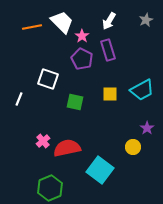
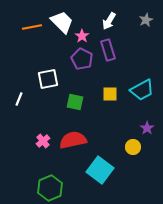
white square: rotated 30 degrees counterclockwise
red semicircle: moved 6 px right, 8 px up
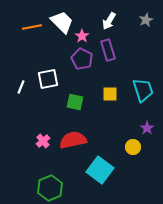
cyan trapezoid: moved 1 px right; rotated 80 degrees counterclockwise
white line: moved 2 px right, 12 px up
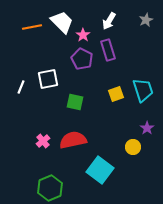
pink star: moved 1 px right, 1 px up
yellow square: moved 6 px right; rotated 21 degrees counterclockwise
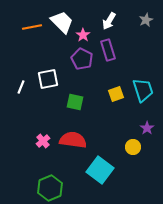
red semicircle: rotated 20 degrees clockwise
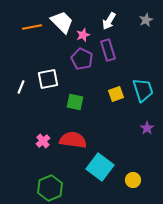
pink star: rotated 16 degrees clockwise
yellow circle: moved 33 px down
cyan square: moved 3 px up
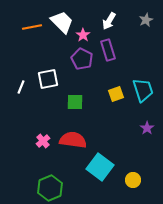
pink star: rotated 16 degrees counterclockwise
green square: rotated 12 degrees counterclockwise
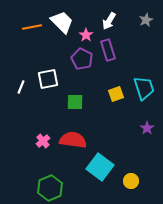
pink star: moved 3 px right
cyan trapezoid: moved 1 px right, 2 px up
yellow circle: moved 2 px left, 1 px down
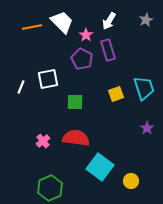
red semicircle: moved 3 px right, 2 px up
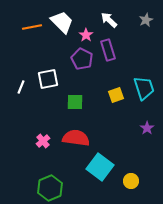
white arrow: moved 1 px up; rotated 102 degrees clockwise
yellow square: moved 1 px down
